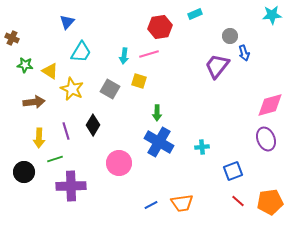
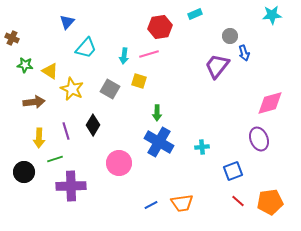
cyan trapezoid: moved 5 px right, 4 px up; rotated 10 degrees clockwise
pink diamond: moved 2 px up
purple ellipse: moved 7 px left
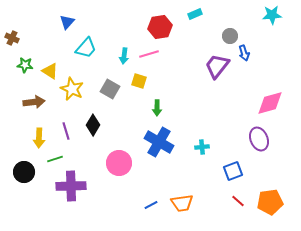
green arrow: moved 5 px up
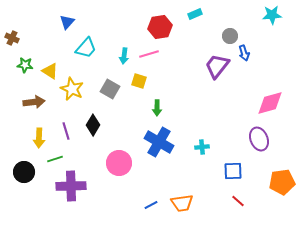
blue square: rotated 18 degrees clockwise
orange pentagon: moved 12 px right, 20 px up
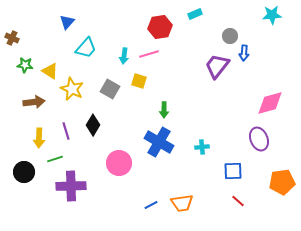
blue arrow: rotated 21 degrees clockwise
green arrow: moved 7 px right, 2 px down
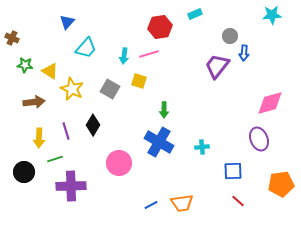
orange pentagon: moved 1 px left, 2 px down
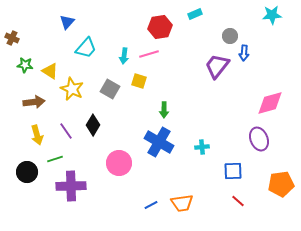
purple line: rotated 18 degrees counterclockwise
yellow arrow: moved 2 px left, 3 px up; rotated 18 degrees counterclockwise
black circle: moved 3 px right
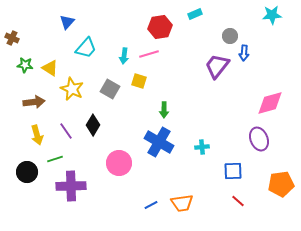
yellow triangle: moved 3 px up
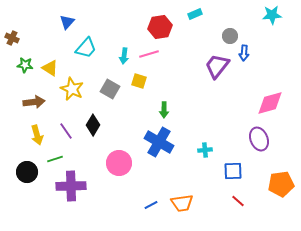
cyan cross: moved 3 px right, 3 px down
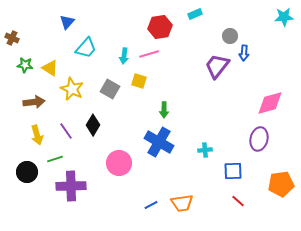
cyan star: moved 12 px right, 2 px down
purple ellipse: rotated 35 degrees clockwise
